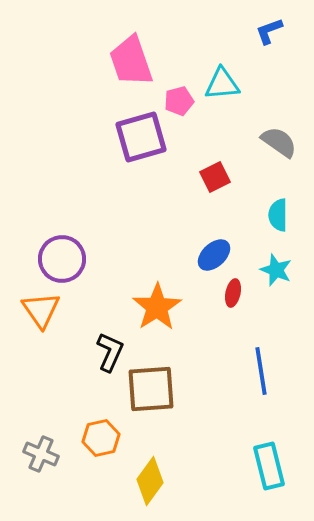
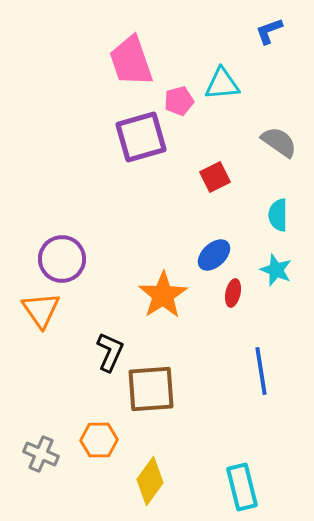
orange star: moved 6 px right, 12 px up
orange hexagon: moved 2 px left, 2 px down; rotated 12 degrees clockwise
cyan rectangle: moved 27 px left, 21 px down
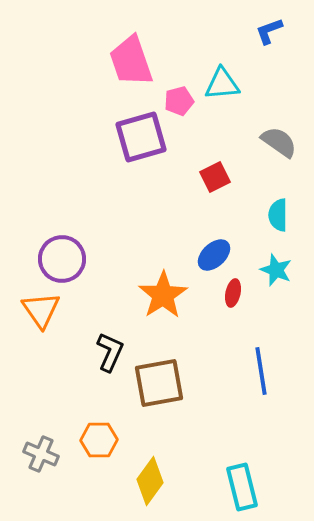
brown square: moved 8 px right, 6 px up; rotated 6 degrees counterclockwise
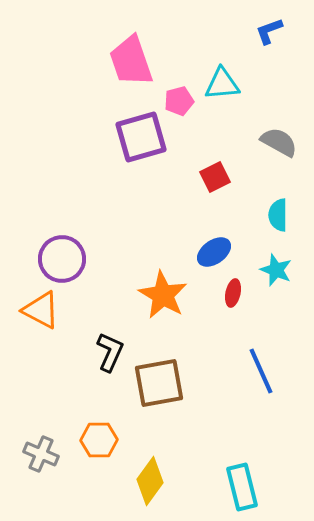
gray semicircle: rotated 6 degrees counterclockwise
blue ellipse: moved 3 px up; rotated 8 degrees clockwise
orange star: rotated 9 degrees counterclockwise
orange triangle: rotated 27 degrees counterclockwise
blue line: rotated 15 degrees counterclockwise
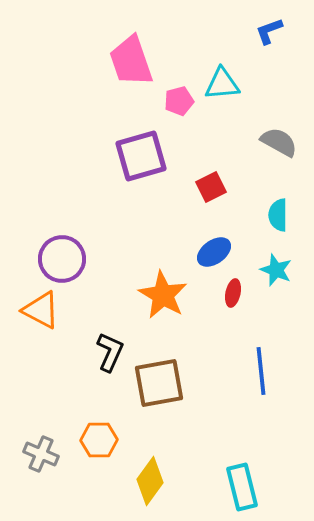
purple square: moved 19 px down
red square: moved 4 px left, 10 px down
blue line: rotated 18 degrees clockwise
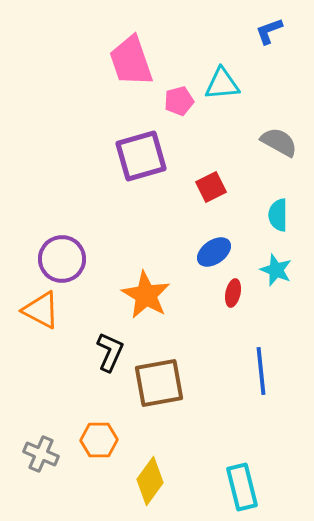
orange star: moved 17 px left
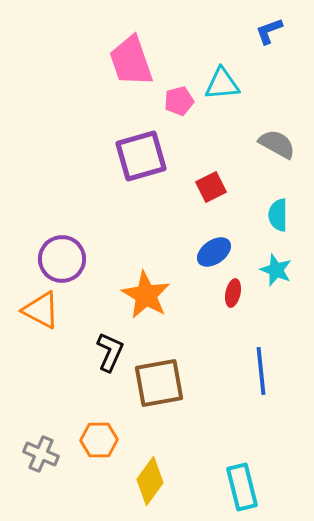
gray semicircle: moved 2 px left, 2 px down
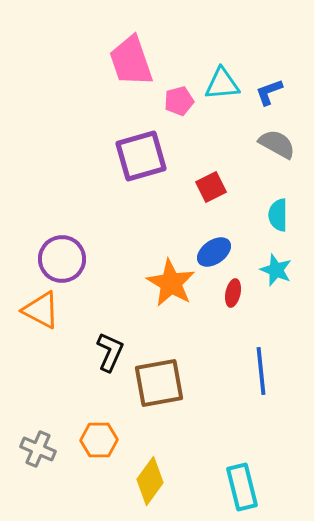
blue L-shape: moved 61 px down
orange star: moved 25 px right, 12 px up
gray cross: moved 3 px left, 5 px up
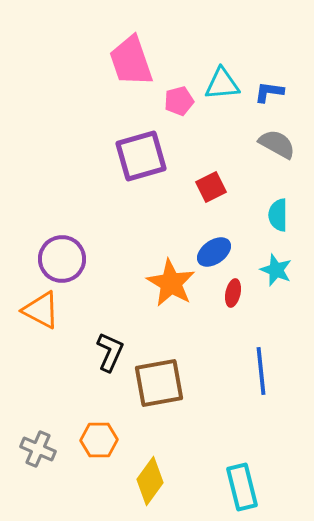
blue L-shape: rotated 28 degrees clockwise
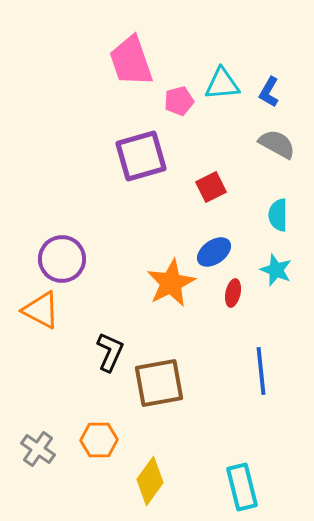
blue L-shape: rotated 68 degrees counterclockwise
orange star: rotated 15 degrees clockwise
gray cross: rotated 12 degrees clockwise
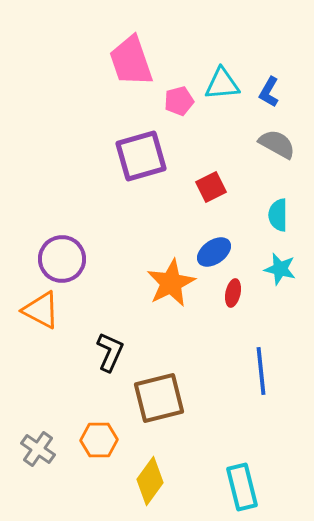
cyan star: moved 4 px right, 1 px up; rotated 8 degrees counterclockwise
brown square: moved 15 px down; rotated 4 degrees counterclockwise
